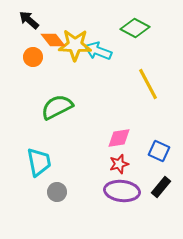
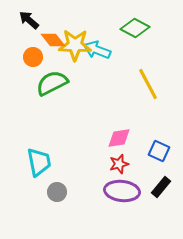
cyan arrow: moved 1 px left, 1 px up
green semicircle: moved 5 px left, 24 px up
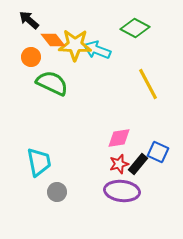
orange circle: moved 2 px left
green semicircle: rotated 52 degrees clockwise
blue square: moved 1 px left, 1 px down
black rectangle: moved 23 px left, 23 px up
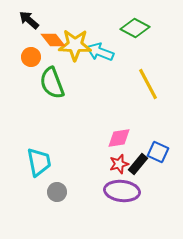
cyan arrow: moved 3 px right, 2 px down
green semicircle: rotated 136 degrees counterclockwise
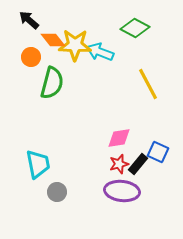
green semicircle: rotated 144 degrees counterclockwise
cyan trapezoid: moved 1 px left, 2 px down
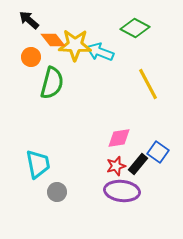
blue square: rotated 10 degrees clockwise
red star: moved 3 px left, 2 px down
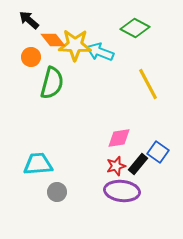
cyan trapezoid: rotated 84 degrees counterclockwise
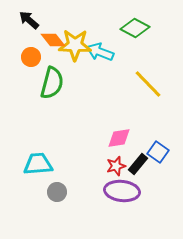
yellow line: rotated 16 degrees counterclockwise
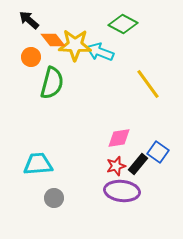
green diamond: moved 12 px left, 4 px up
yellow line: rotated 8 degrees clockwise
gray circle: moved 3 px left, 6 px down
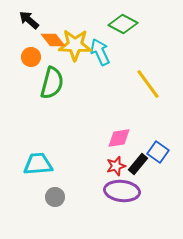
cyan arrow: rotated 44 degrees clockwise
gray circle: moved 1 px right, 1 px up
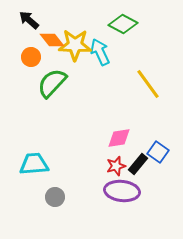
orange diamond: moved 1 px left
green semicircle: rotated 152 degrees counterclockwise
cyan trapezoid: moved 4 px left
